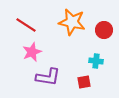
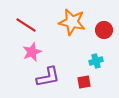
cyan cross: rotated 24 degrees counterclockwise
purple L-shape: rotated 20 degrees counterclockwise
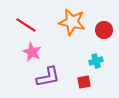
pink star: rotated 24 degrees counterclockwise
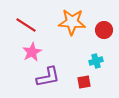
orange star: rotated 8 degrees counterclockwise
pink star: rotated 18 degrees clockwise
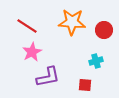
red line: moved 1 px right, 1 px down
red square: moved 1 px right, 3 px down; rotated 16 degrees clockwise
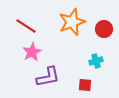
orange star: rotated 24 degrees counterclockwise
red line: moved 1 px left
red circle: moved 1 px up
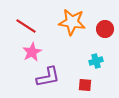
orange star: rotated 28 degrees clockwise
red circle: moved 1 px right
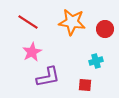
red line: moved 2 px right, 4 px up
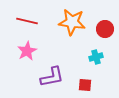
red line: moved 1 px left, 1 px up; rotated 20 degrees counterclockwise
pink star: moved 5 px left, 1 px up
cyan cross: moved 4 px up
purple L-shape: moved 4 px right
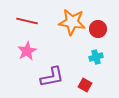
red circle: moved 7 px left
red square: rotated 24 degrees clockwise
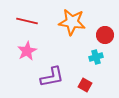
red circle: moved 7 px right, 6 px down
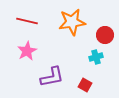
orange star: rotated 16 degrees counterclockwise
